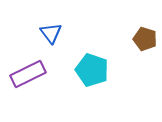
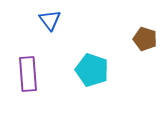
blue triangle: moved 1 px left, 13 px up
purple rectangle: rotated 68 degrees counterclockwise
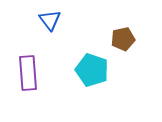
brown pentagon: moved 22 px left; rotated 30 degrees counterclockwise
purple rectangle: moved 1 px up
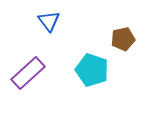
blue triangle: moved 1 px left, 1 px down
purple rectangle: rotated 52 degrees clockwise
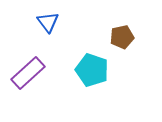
blue triangle: moved 1 px left, 1 px down
brown pentagon: moved 1 px left, 2 px up
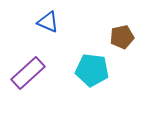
blue triangle: rotated 30 degrees counterclockwise
cyan pentagon: rotated 12 degrees counterclockwise
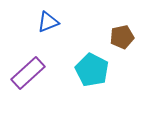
blue triangle: rotated 45 degrees counterclockwise
cyan pentagon: rotated 20 degrees clockwise
